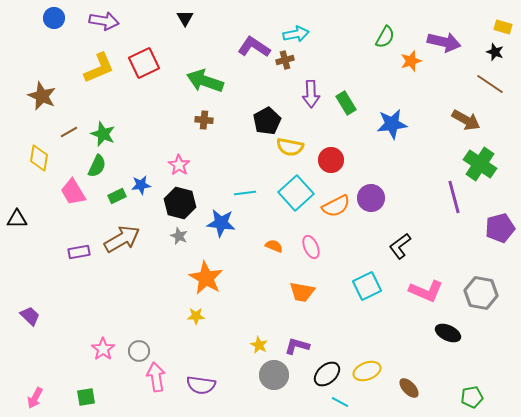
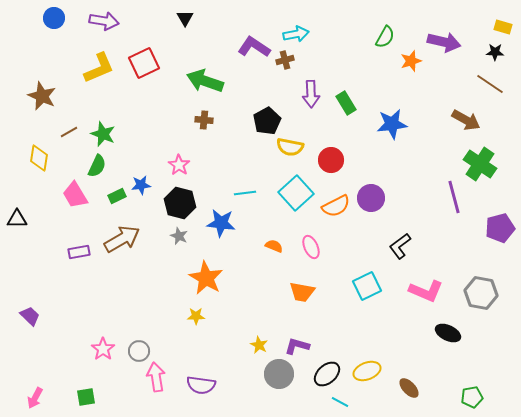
black star at (495, 52): rotated 18 degrees counterclockwise
pink trapezoid at (73, 192): moved 2 px right, 3 px down
gray circle at (274, 375): moved 5 px right, 1 px up
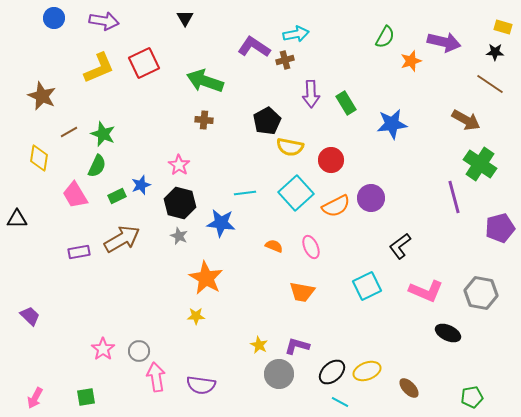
blue star at (141, 185): rotated 12 degrees counterclockwise
black ellipse at (327, 374): moved 5 px right, 2 px up
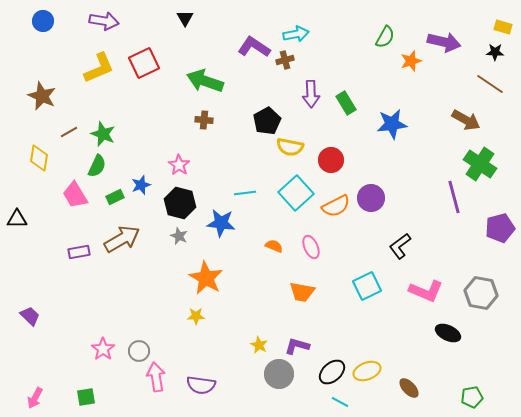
blue circle at (54, 18): moved 11 px left, 3 px down
green rectangle at (117, 196): moved 2 px left, 1 px down
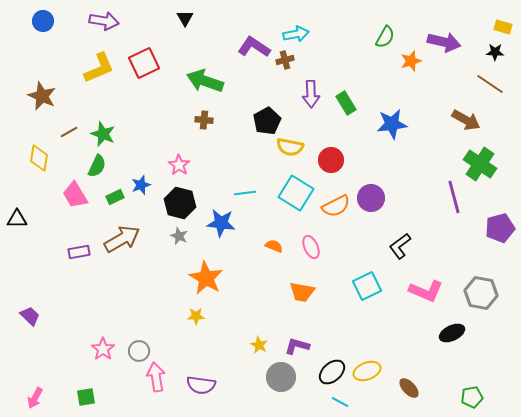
cyan square at (296, 193): rotated 16 degrees counterclockwise
black ellipse at (448, 333): moved 4 px right; rotated 50 degrees counterclockwise
gray circle at (279, 374): moved 2 px right, 3 px down
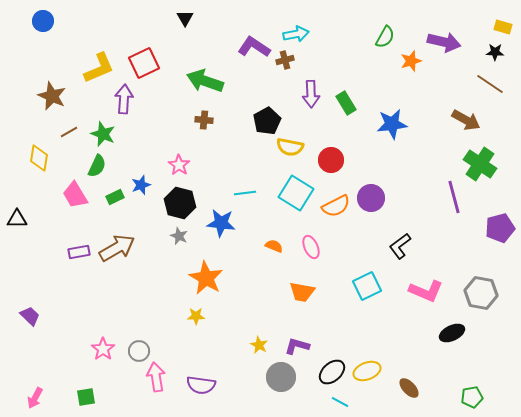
purple arrow at (104, 21): moved 20 px right, 78 px down; rotated 96 degrees counterclockwise
brown star at (42, 96): moved 10 px right
brown arrow at (122, 239): moved 5 px left, 9 px down
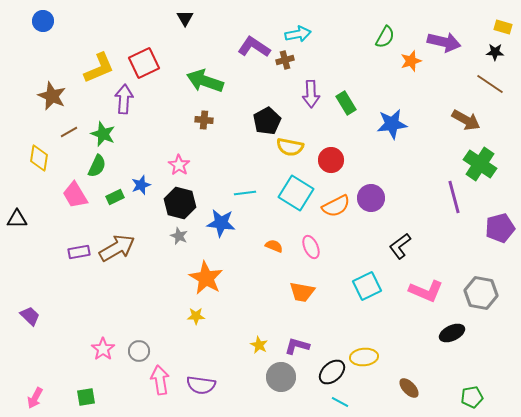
cyan arrow at (296, 34): moved 2 px right
yellow ellipse at (367, 371): moved 3 px left, 14 px up; rotated 16 degrees clockwise
pink arrow at (156, 377): moved 4 px right, 3 px down
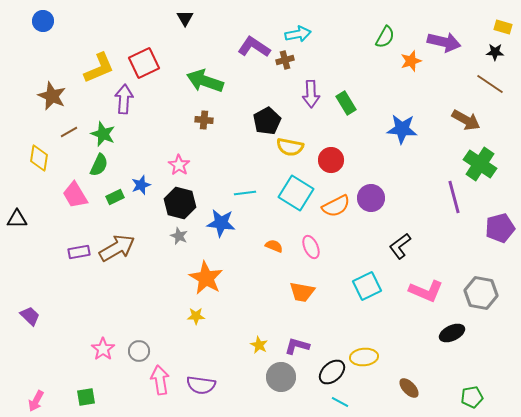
blue star at (392, 124): moved 10 px right, 5 px down; rotated 12 degrees clockwise
green semicircle at (97, 166): moved 2 px right, 1 px up
pink arrow at (35, 398): moved 1 px right, 3 px down
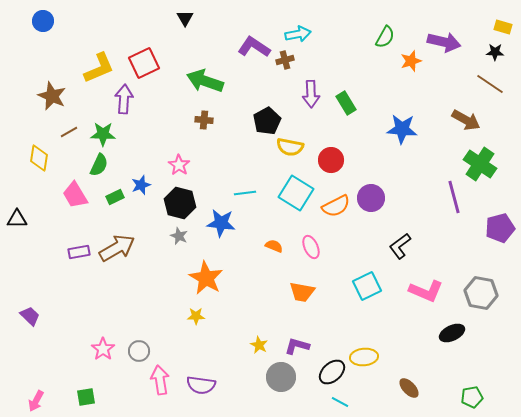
green star at (103, 134): rotated 20 degrees counterclockwise
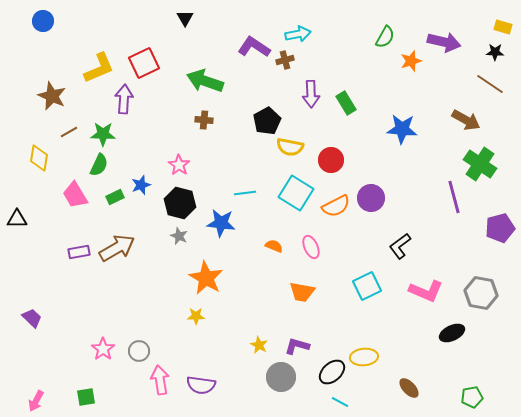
purple trapezoid at (30, 316): moved 2 px right, 2 px down
